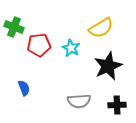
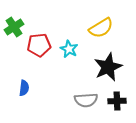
green cross: rotated 36 degrees clockwise
cyan star: moved 2 px left, 1 px down
black star: moved 1 px down
blue semicircle: rotated 28 degrees clockwise
gray semicircle: moved 7 px right, 1 px up
black cross: moved 4 px up
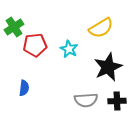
red pentagon: moved 4 px left
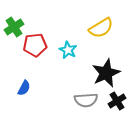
cyan star: moved 1 px left, 1 px down
black star: moved 2 px left, 6 px down
blue semicircle: rotated 21 degrees clockwise
black cross: rotated 30 degrees counterclockwise
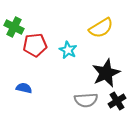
green cross: rotated 30 degrees counterclockwise
blue semicircle: rotated 105 degrees counterclockwise
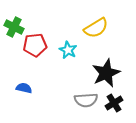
yellow semicircle: moved 5 px left
black cross: moved 3 px left, 2 px down
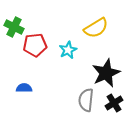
cyan star: rotated 18 degrees clockwise
blue semicircle: rotated 14 degrees counterclockwise
gray semicircle: rotated 100 degrees clockwise
